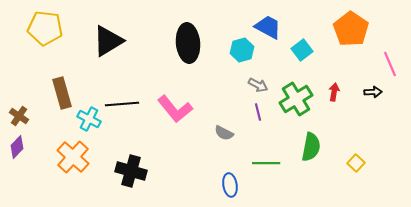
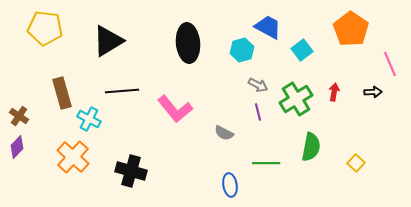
black line: moved 13 px up
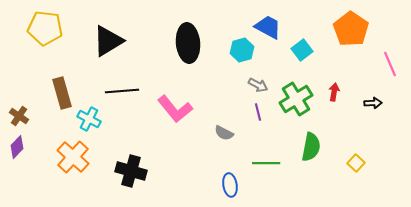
black arrow: moved 11 px down
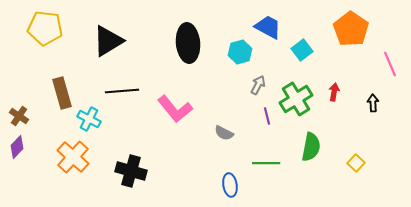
cyan hexagon: moved 2 px left, 2 px down
gray arrow: rotated 90 degrees counterclockwise
black arrow: rotated 90 degrees counterclockwise
purple line: moved 9 px right, 4 px down
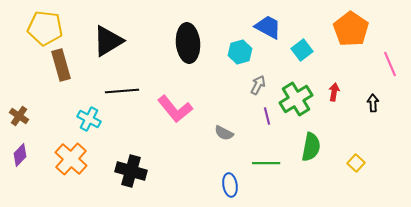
brown rectangle: moved 1 px left, 28 px up
purple diamond: moved 3 px right, 8 px down
orange cross: moved 2 px left, 2 px down
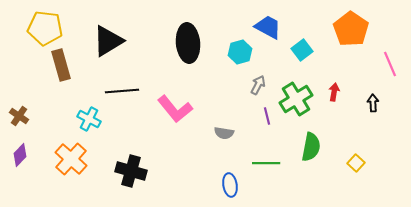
gray semicircle: rotated 18 degrees counterclockwise
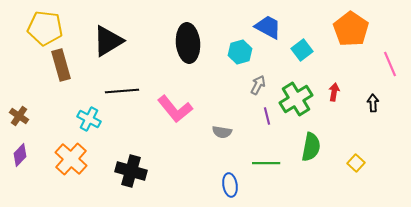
gray semicircle: moved 2 px left, 1 px up
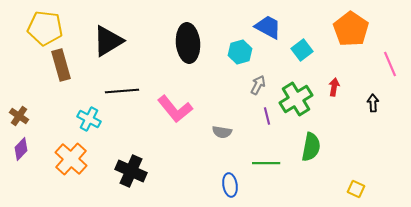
red arrow: moved 5 px up
purple diamond: moved 1 px right, 6 px up
yellow square: moved 26 px down; rotated 18 degrees counterclockwise
black cross: rotated 8 degrees clockwise
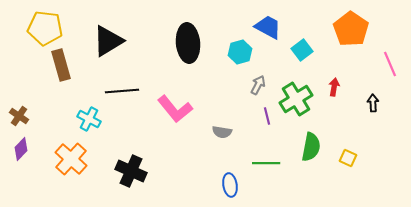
yellow square: moved 8 px left, 31 px up
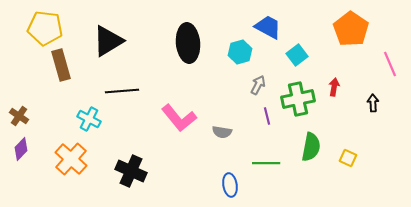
cyan square: moved 5 px left, 5 px down
green cross: moved 2 px right; rotated 20 degrees clockwise
pink L-shape: moved 4 px right, 9 px down
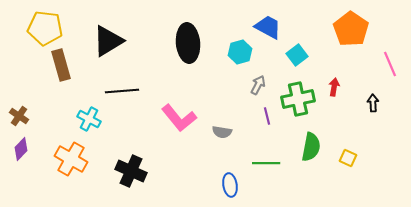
orange cross: rotated 12 degrees counterclockwise
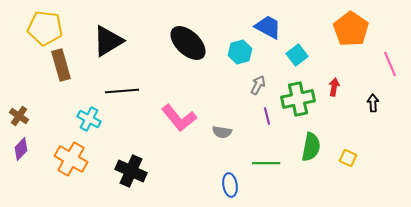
black ellipse: rotated 42 degrees counterclockwise
